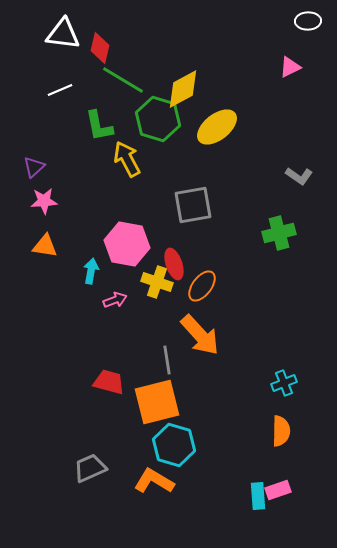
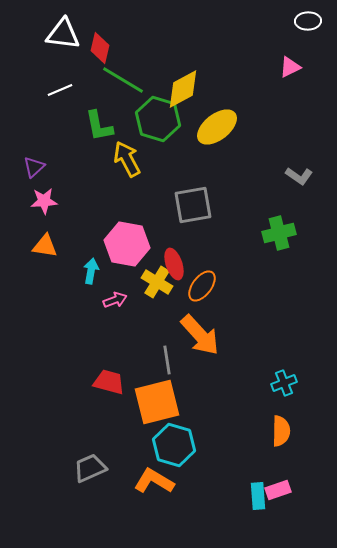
yellow cross: rotated 12 degrees clockwise
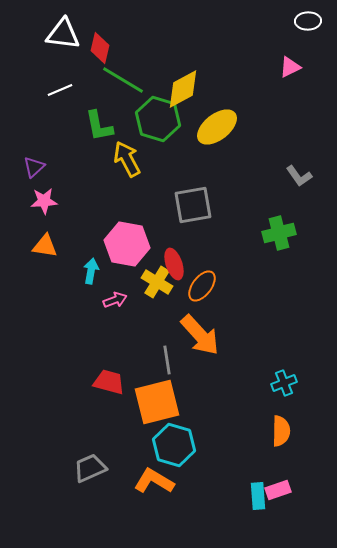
gray L-shape: rotated 20 degrees clockwise
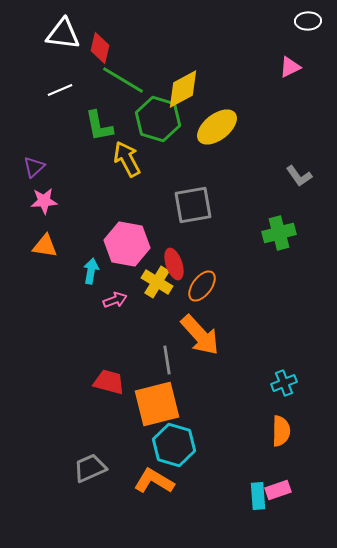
orange square: moved 2 px down
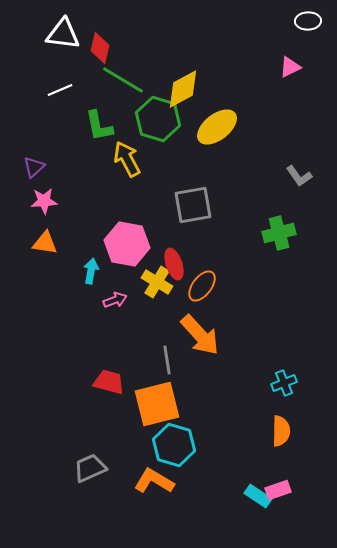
orange triangle: moved 3 px up
cyan rectangle: rotated 52 degrees counterclockwise
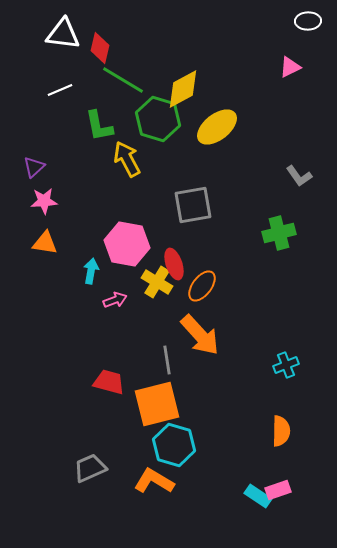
cyan cross: moved 2 px right, 18 px up
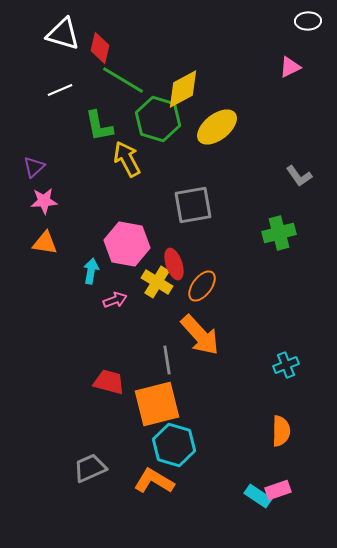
white triangle: rotated 9 degrees clockwise
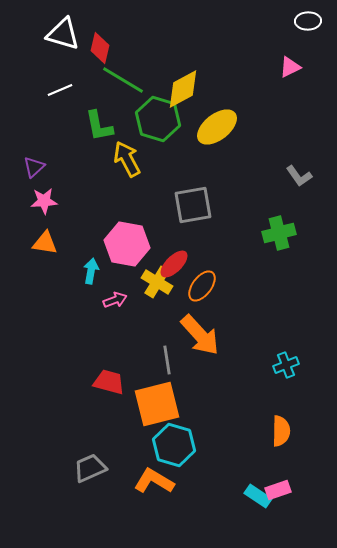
red ellipse: rotated 64 degrees clockwise
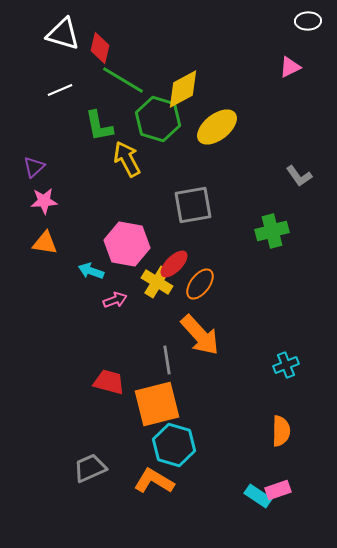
green cross: moved 7 px left, 2 px up
cyan arrow: rotated 80 degrees counterclockwise
orange ellipse: moved 2 px left, 2 px up
